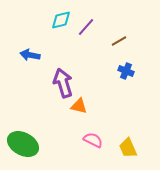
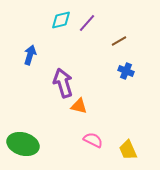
purple line: moved 1 px right, 4 px up
blue arrow: rotated 96 degrees clockwise
green ellipse: rotated 12 degrees counterclockwise
yellow trapezoid: moved 2 px down
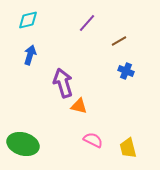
cyan diamond: moved 33 px left
yellow trapezoid: moved 2 px up; rotated 10 degrees clockwise
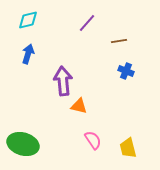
brown line: rotated 21 degrees clockwise
blue arrow: moved 2 px left, 1 px up
purple arrow: moved 2 px up; rotated 12 degrees clockwise
pink semicircle: rotated 30 degrees clockwise
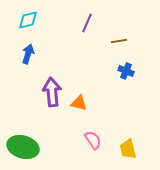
purple line: rotated 18 degrees counterclockwise
purple arrow: moved 11 px left, 11 px down
orange triangle: moved 3 px up
green ellipse: moved 3 px down
yellow trapezoid: moved 1 px down
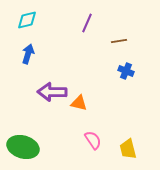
cyan diamond: moved 1 px left
purple arrow: rotated 84 degrees counterclockwise
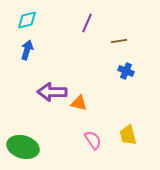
blue arrow: moved 1 px left, 4 px up
yellow trapezoid: moved 14 px up
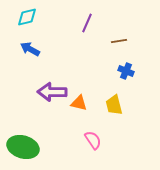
cyan diamond: moved 3 px up
blue arrow: moved 3 px right, 1 px up; rotated 78 degrees counterclockwise
yellow trapezoid: moved 14 px left, 30 px up
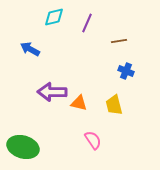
cyan diamond: moved 27 px right
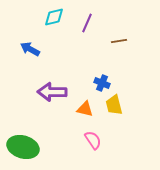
blue cross: moved 24 px left, 12 px down
orange triangle: moved 6 px right, 6 px down
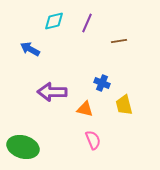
cyan diamond: moved 4 px down
yellow trapezoid: moved 10 px right
pink semicircle: rotated 12 degrees clockwise
